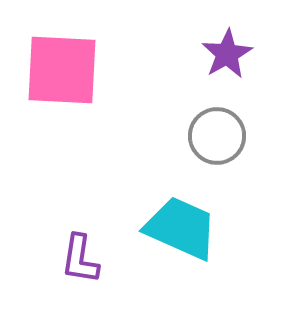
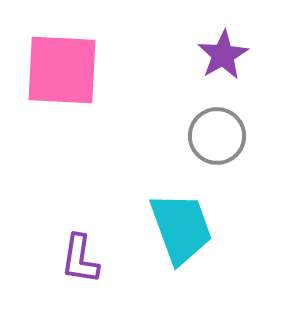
purple star: moved 4 px left, 1 px down
cyan trapezoid: rotated 46 degrees clockwise
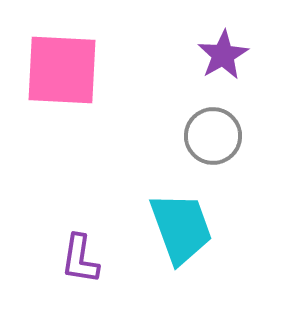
gray circle: moved 4 px left
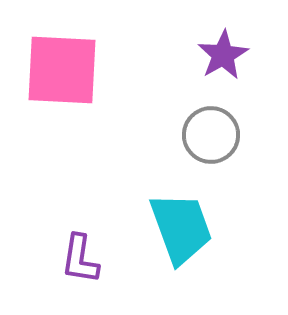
gray circle: moved 2 px left, 1 px up
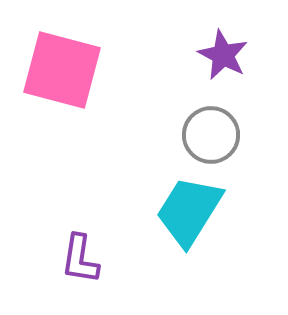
purple star: rotated 15 degrees counterclockwise
pink square: rotated 12 degrees clockwise
cyan trapezoid: moved 8 px right, 17 px up; rotated 128 degrees counterclockwise
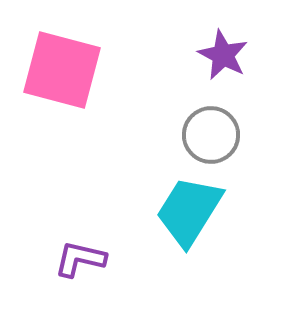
purple L-shape: rotated 94 degrees clockwise
